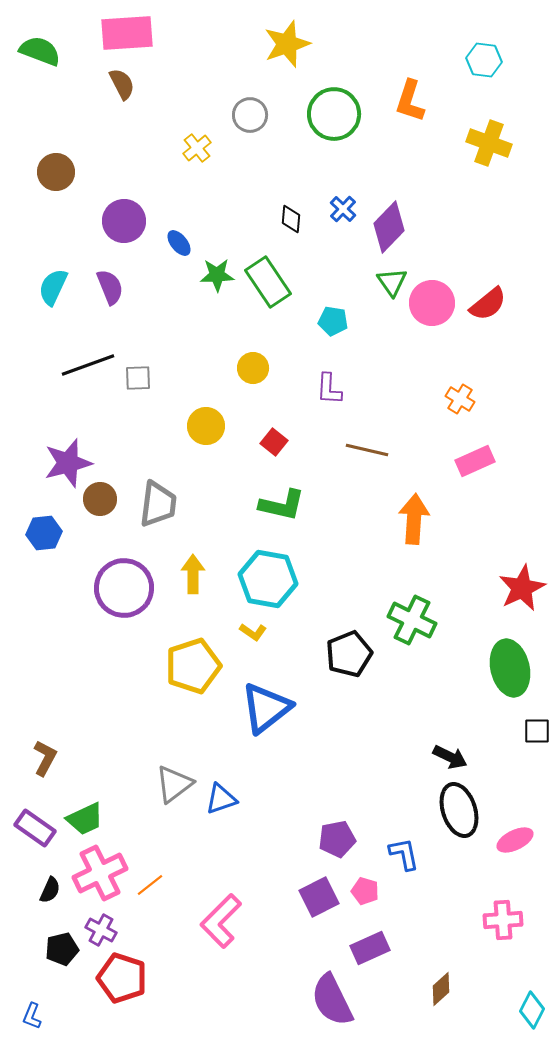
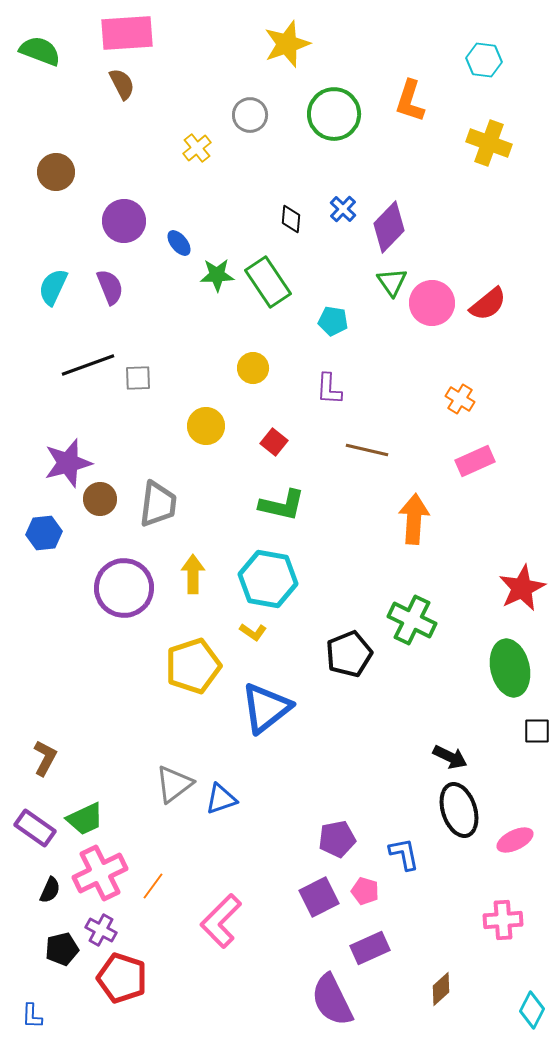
orange line at (150, 885): moved 3 px right, 1 px down; rotated 16 degrees counterclockwise
blue L-shape at (32, 1016): rotated 20 degrees counterclockwise
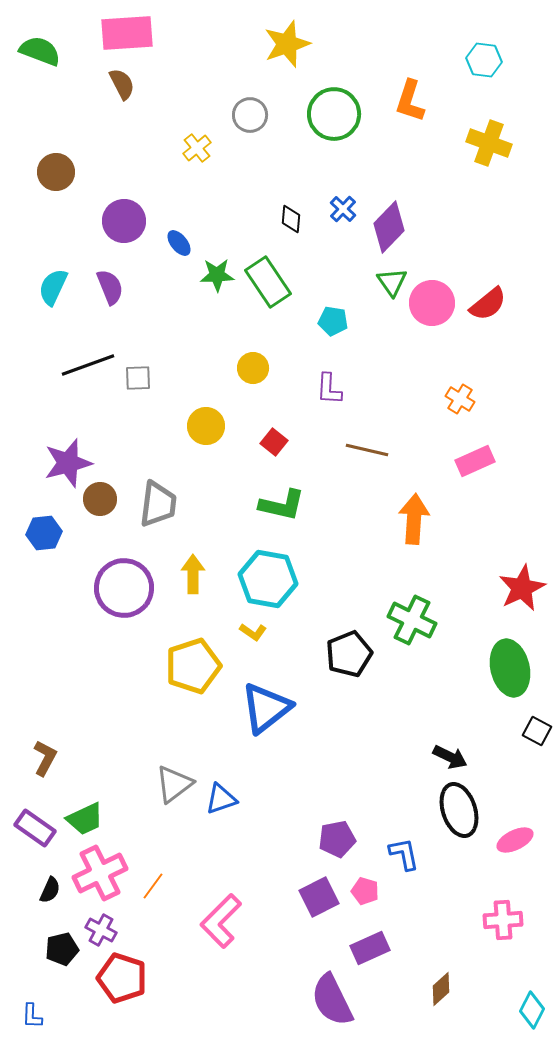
black square at (537, 731): rotated 28 degrees clockwise
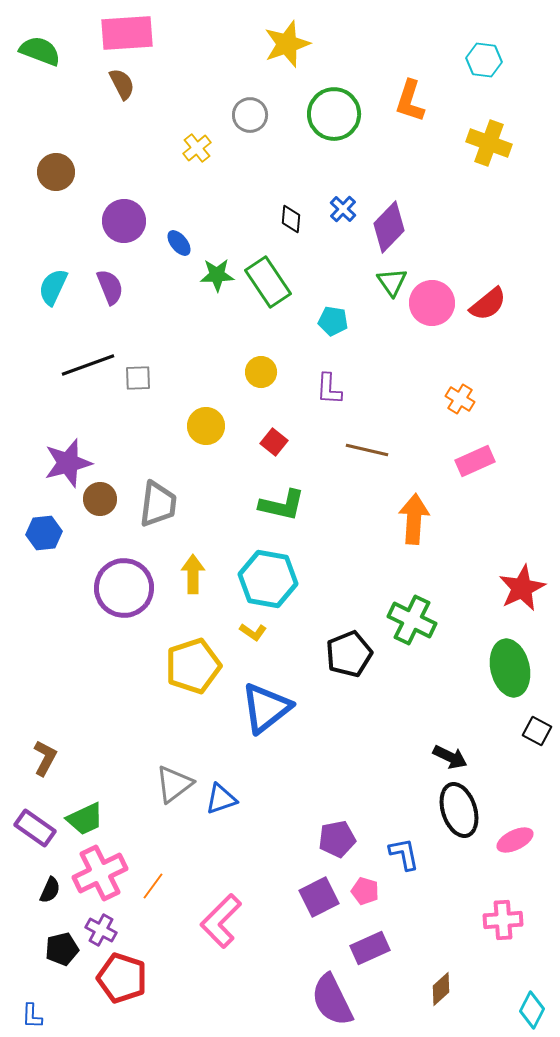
yellow circle at (253, 368): moved 8 px right, 4 px down
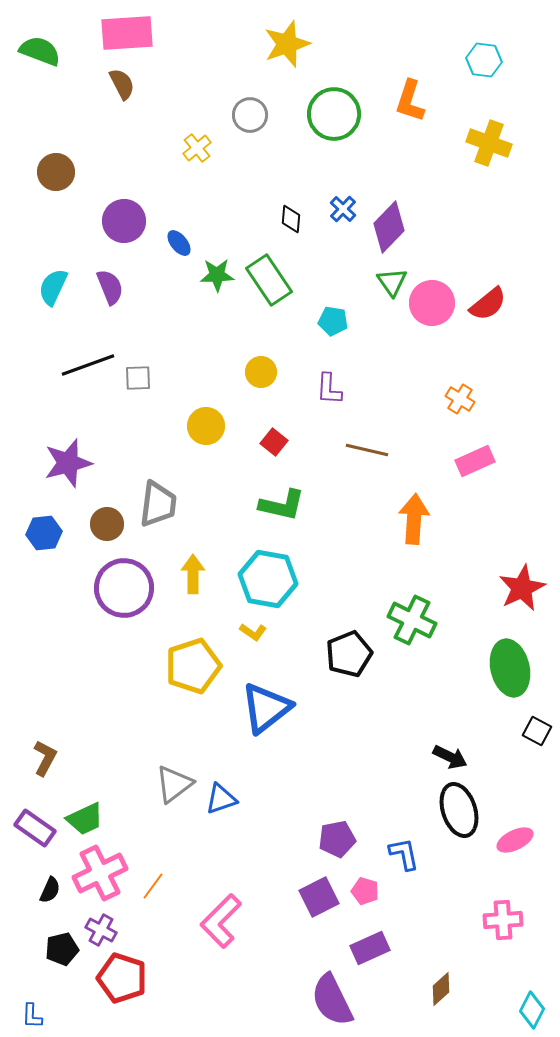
green rectangle at (268, 282): moved 1 px right, 2 px up
brown circle at (100, 499): moved 7 px right, 25 px down
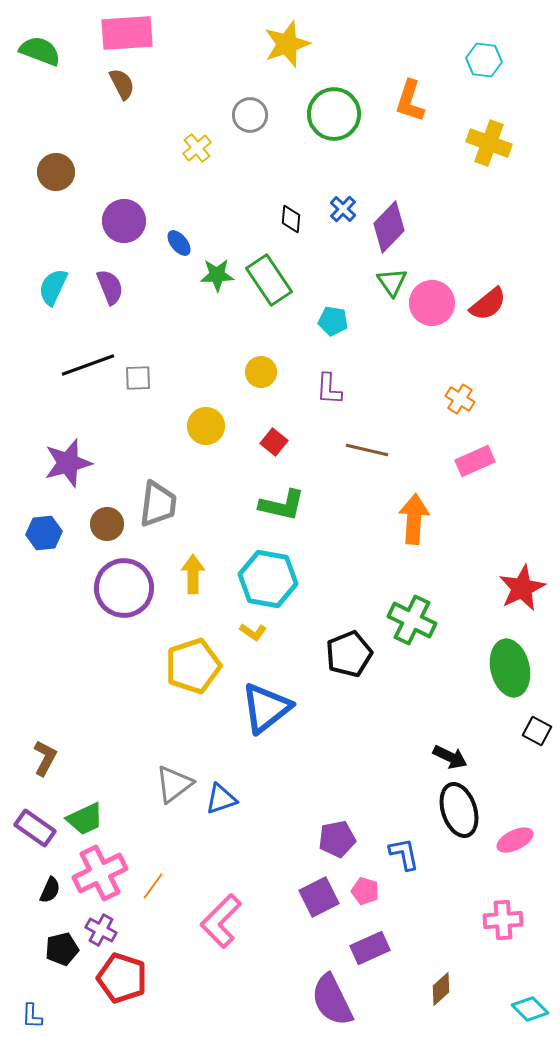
cyan diamond at (532, 1010): moved 2 px left, 1 px up; rotated 72 degrees counterclockwise
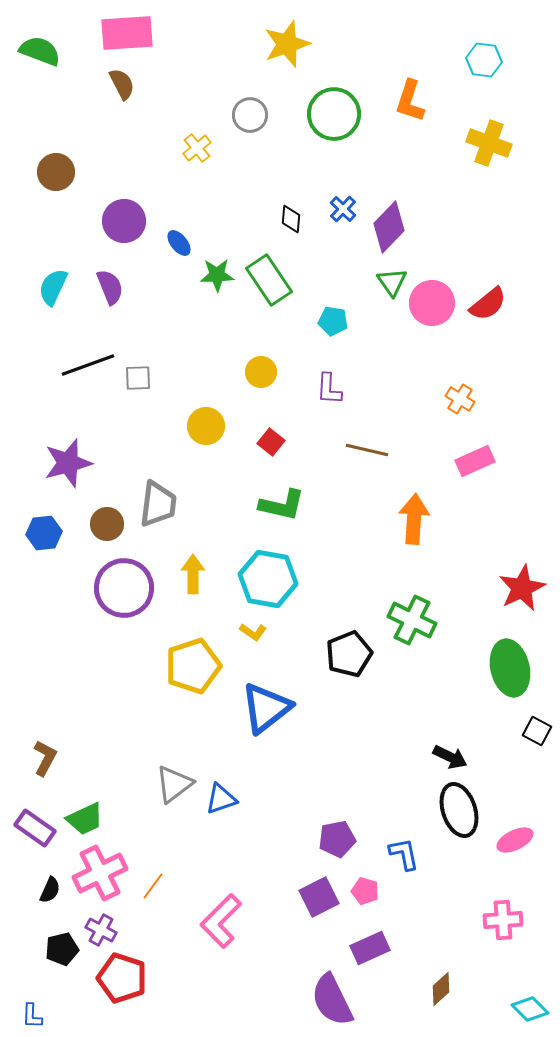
red square at (274, 442): moved 3 px left
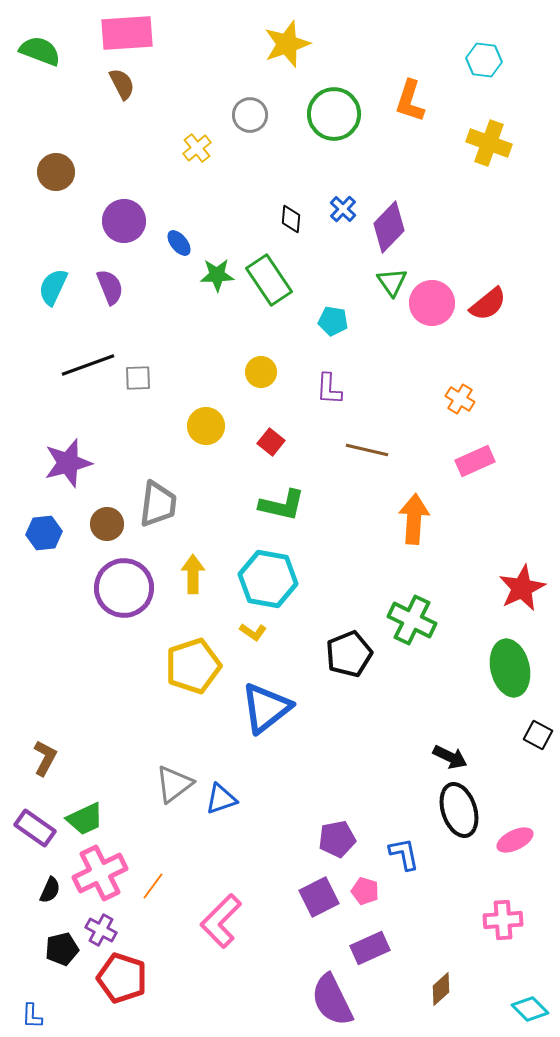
black square at (537, 731): moved 1 px right, 4 px down
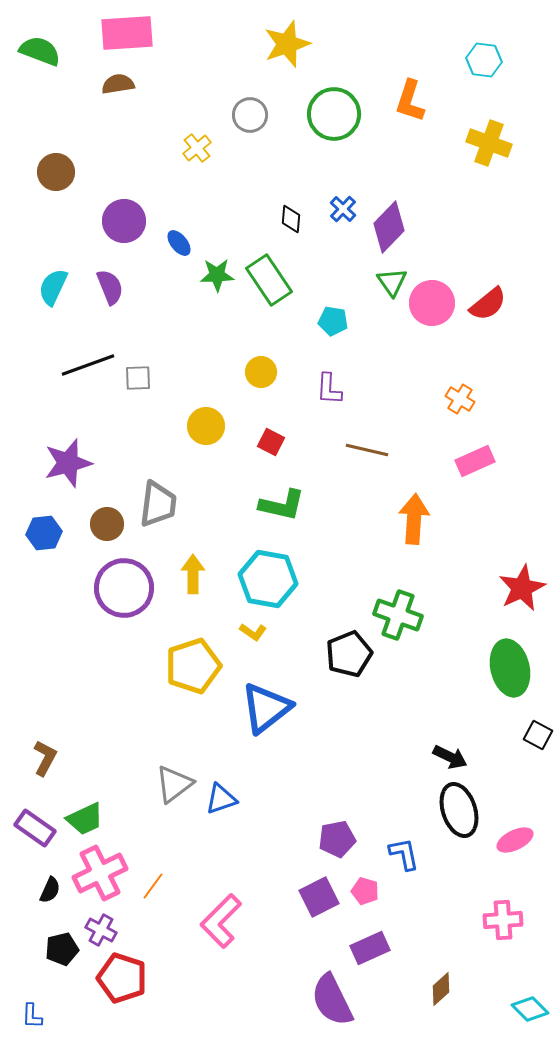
brown semicircle at (122, 84): moved 4 px left; rotated 72 degrees counterclockwise
red square at (271, 442): rotated 12 degrees counterclockwise
green cross at (412, 620): moved 14 px left, 5 px up; rotated 6 degrees counterclockwise
